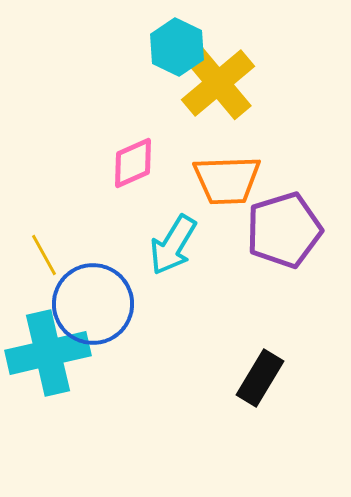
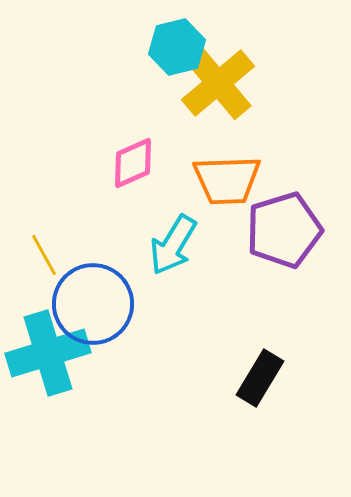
cyan hexagon: rotated 20 degrees clockwise
cyan cross: rotated 4 degrees counterclockwise
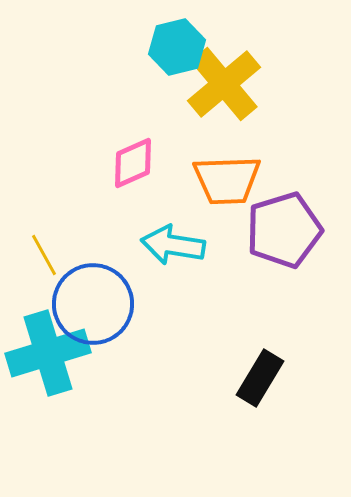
yellow cross: moved 6 px right, 1 px down
cyan arrow: rotated 68 degrees clockwise
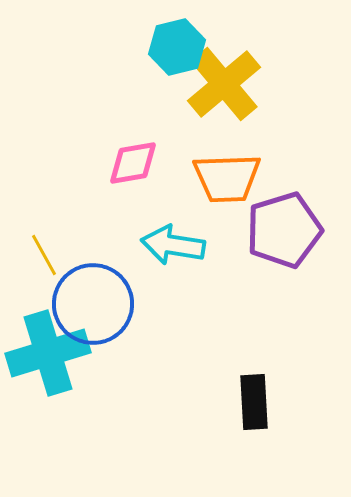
pink diamond: rotated 14 degrees clockwise
orange trapezoid: moved 2 px up
black rectangle: moved 6 px left, 24 px down; rotated 34 degrees counterclockwise
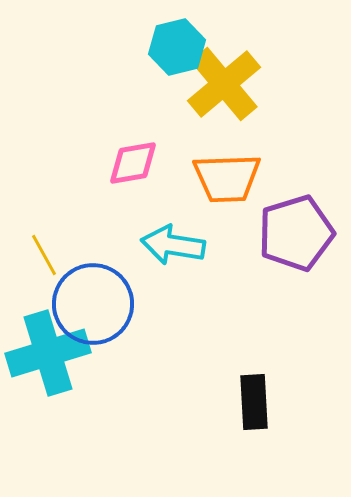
purple pentagon: moved 12 px right, 3 px down
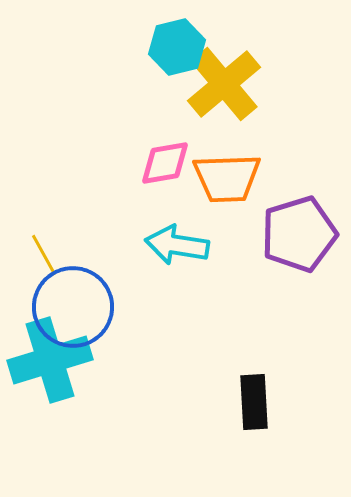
pink diamond: moved 32 px right
purple pentagon: moved 3 px right, 1 px down
cyan arrow: moved 4 px right
blue circle: moved 20 px left, 3 px down
cyan cross: moved 2 px right, 7 px down
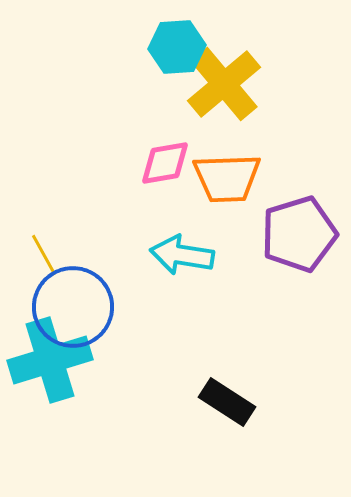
cyan hexagon: rotated 10 degrees clockwise
cyan arrow: moved 5 px right, 10 px down
black rectangle: moved 27 px left; rotated 54 degrees counterclockwise
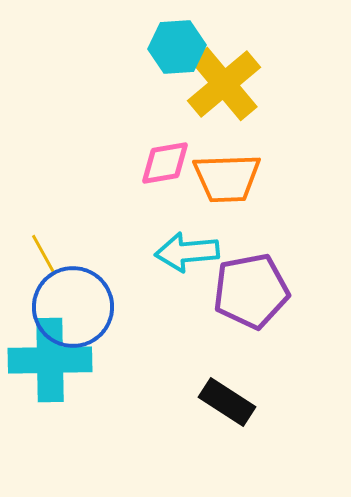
purple pentagon: moved 48 px left, 57 px down; rotated 6 degrees clockwise
cyan arrow: moved 5 px right, 3 px up; rotated 14 degrees counterclockwise
cyan cross: rotated 16 degrees clockwise
